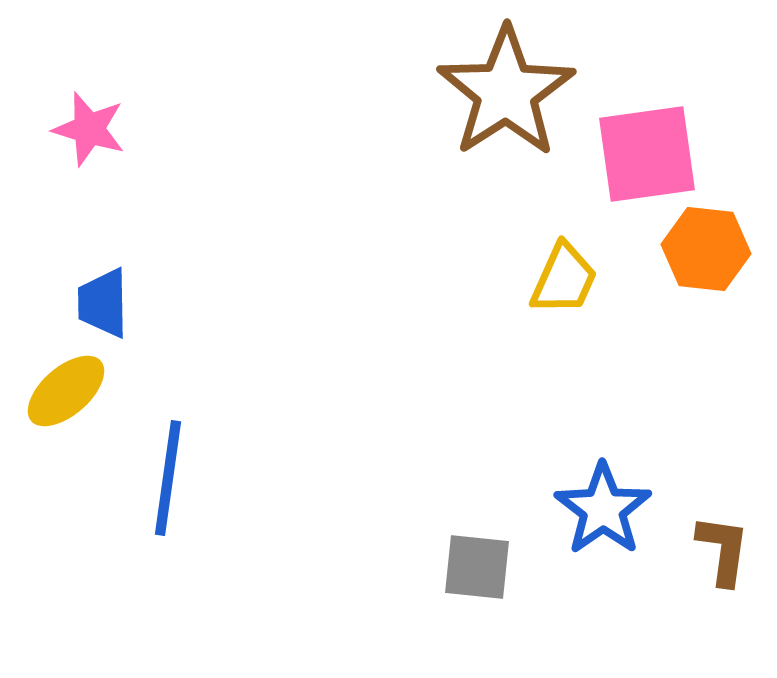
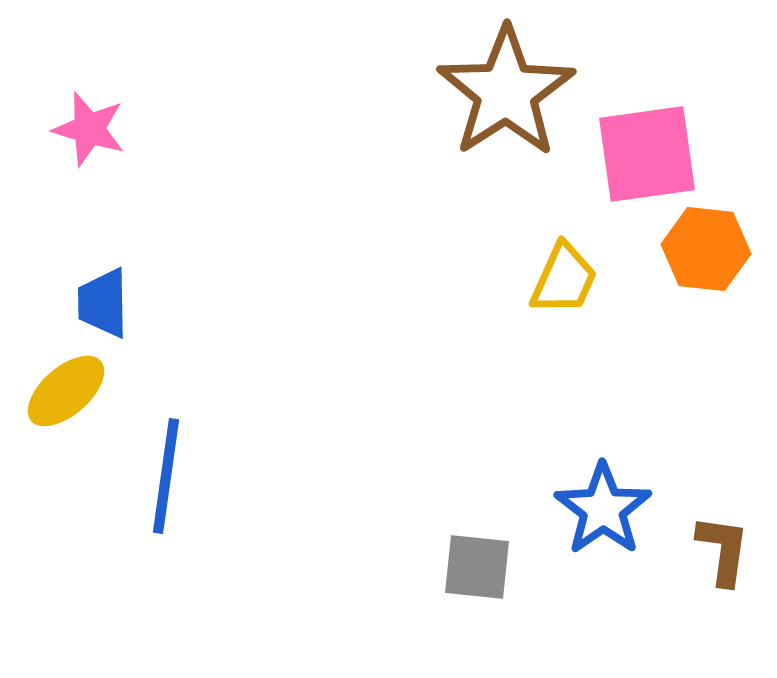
blue line: moved 2 px left, 2 px up
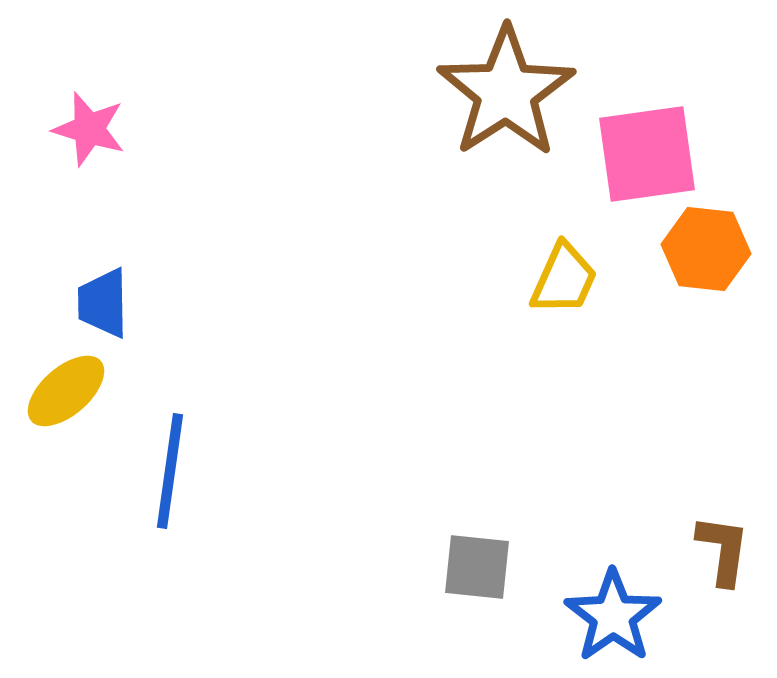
blue line: moved 4 px right, 5 px up
blue star: moved 10 px right, 107 px down
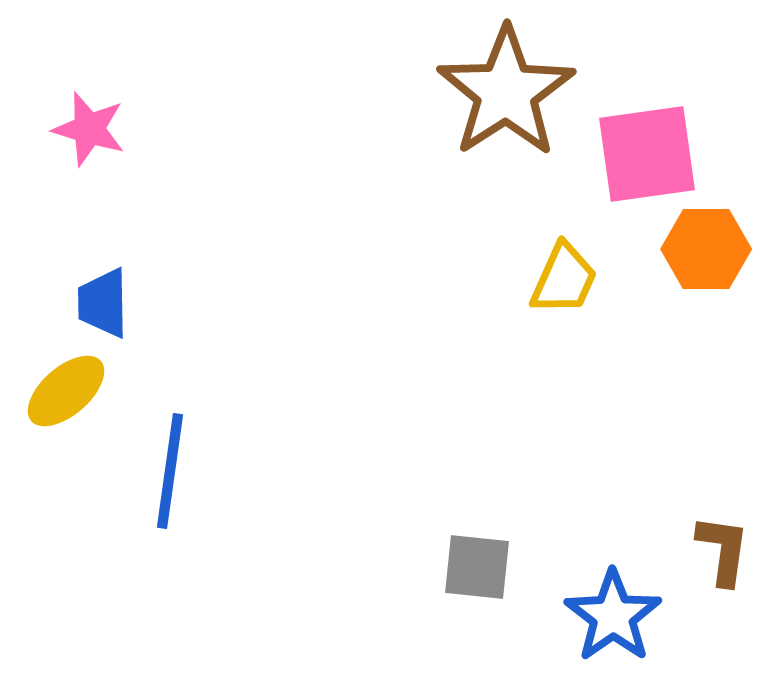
orange hexagon: rotated 6 degrees counterclockwise
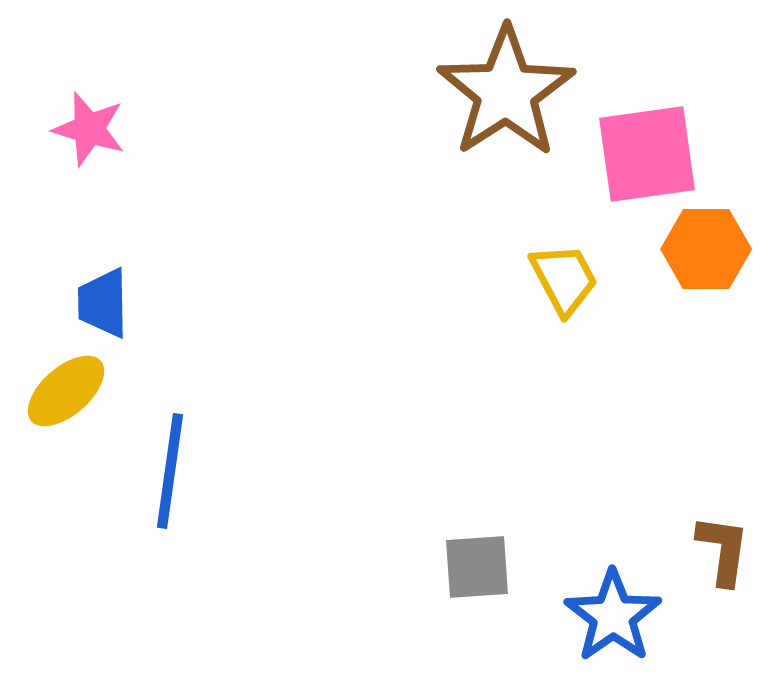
yellow trapezoid: rotated 52 degrees counterclockwise
gray square: rotated 10 degrees counterclockwise
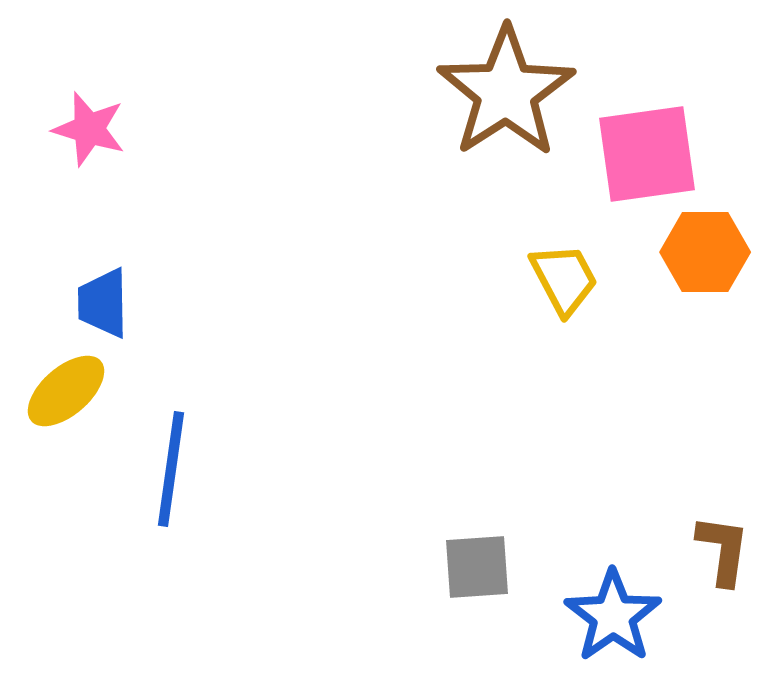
orange hexagon: moved 1 px left, 3 px down
blue line: moved 1 px right, 2 px up
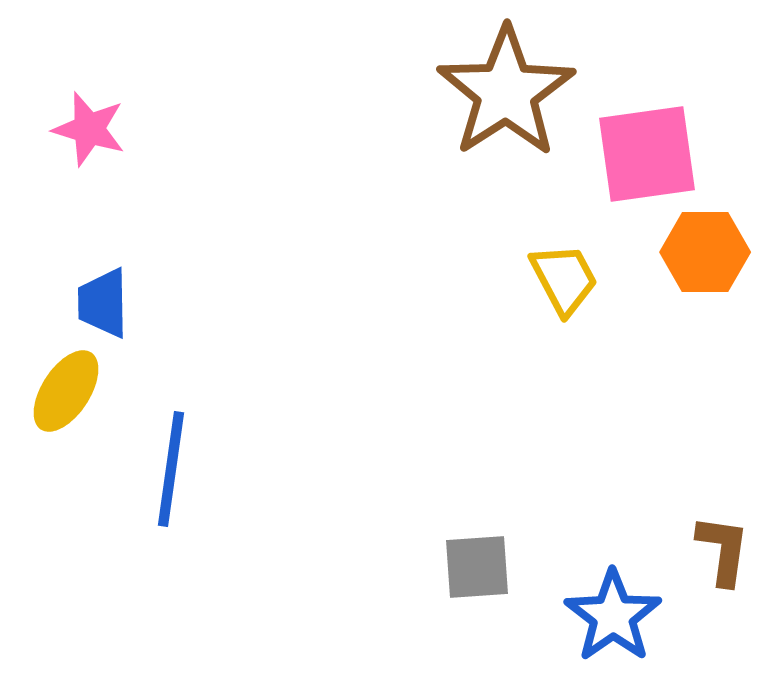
yellow ellipse: rotated 16 degrees counterclockwise
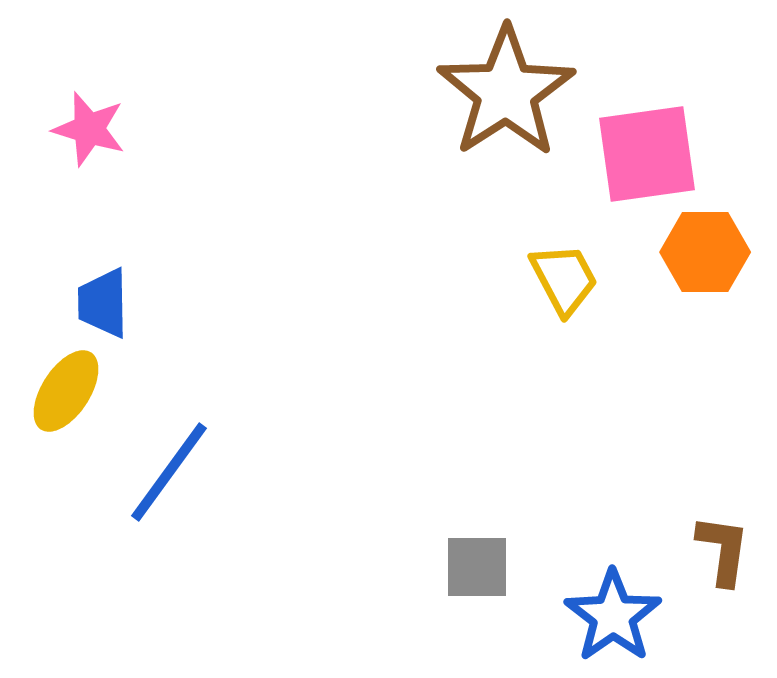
blue line: moved 2 px left, 3 px down; rotated 28 degrees clockwise
gray square: rotated 4 degrees clockwise
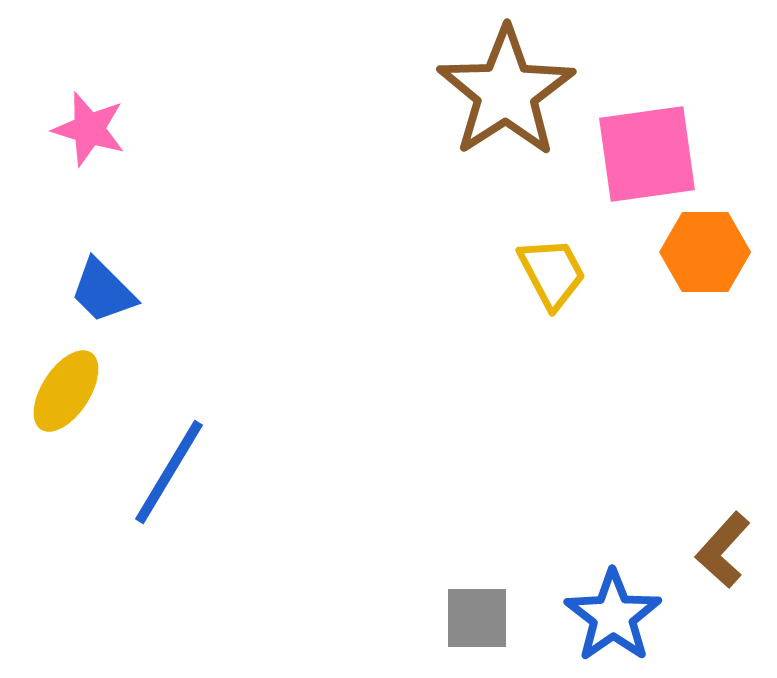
yellow trapezoid: moved 12 px left, 6 px up
blue trapezoid: moved 12 px up; rotated 44 degrees counterclockwise
blue line: rotated 5 degrees counterclockwise
brown L-shape: rotated 146 degrees counterclockwise
gray square: moved 51 px down
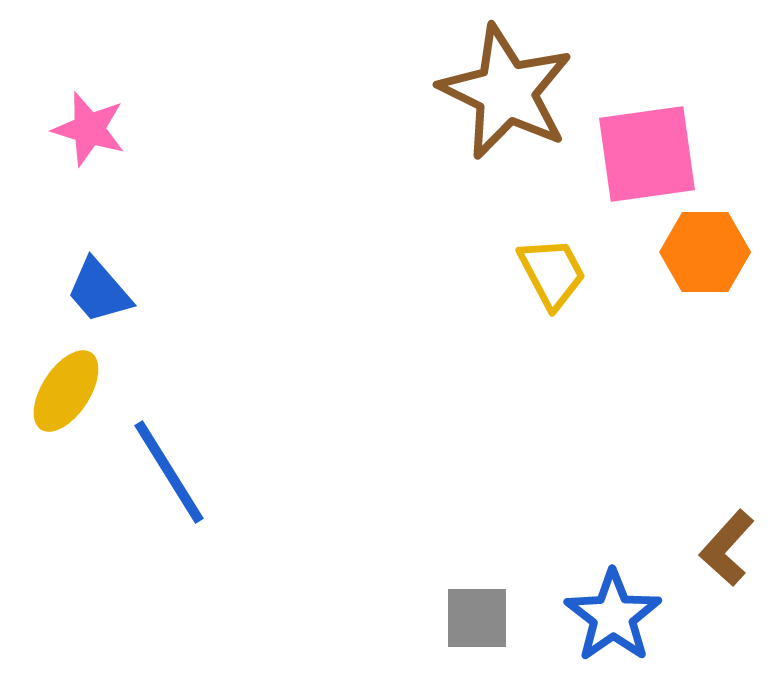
brown star: rotated 13 degrees counterclockwise
blue trapezoid: moved 4 px left; rotated 4 degrees clockwise
blue line: rotated 63 degrees counterclockwise
brown L-shape: moved 4 px right, 2 px up
